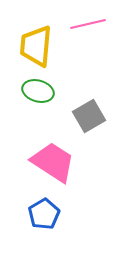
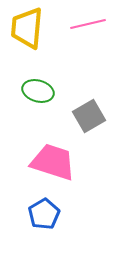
yellow trapezoid: moved 9 px left, 18 px up
pink trapezoid: rotated 15 degrees counterclockwise
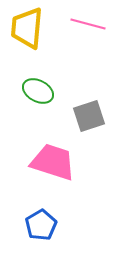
pink line: rotated 28 degrees clockwise
green ellipse: rotated 12 degrees clockwise
gray square: rotated 12 degrees clockwise
blue pentagon: moved 3 px left, 11 px down
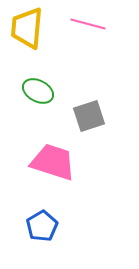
blue pentagon: moved 1 px right, 1 px down
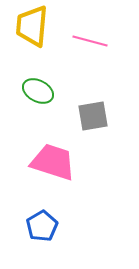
pink line: moved 2 px right, 17 px down
yellow trapezoid: moved 5 px right, 2 px up
gray square: moved 4 px right; rotated 8 degrees clockwise
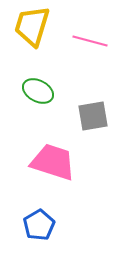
yellow trapezoid: rotated 12 degrees clockwise
blue pentagon: moved 3 px left, 1 px up
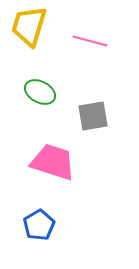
yellow trapezoid: moved 3 px left
green ellipse: moved 2 px right, 1 px down
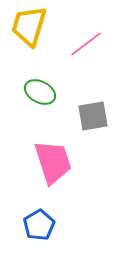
pink line: moved 4 px left, 3 px down; rotated 52 degrees counterclockwise
pink trapezoid: rotated 54 degrees clockwise
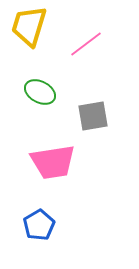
pink trapezoid: rotated 99 degrees clockwise
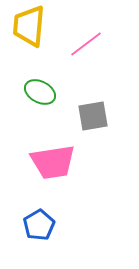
yellow trapezoid: rotated 12 degrees counterclockwise
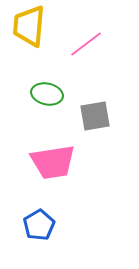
green ellipse: moved 7 px right, 2 px down; rotated 16 degrees counterclockwise
gray square: moved 2 px right
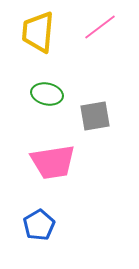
yellow trapezoid: moved 9 px right, 6 px down
pink line: moved 14 px right, 17 px up
